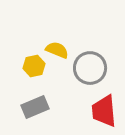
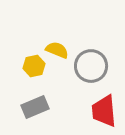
gray circle: moved 1 px right, 2 px up
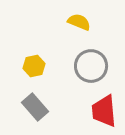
yellow semicircle: moved 22 px right, 28 px up
gray rectangle: rotated 72 degrees clockwise
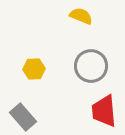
yellow semicircle: moved 2 px right, 6 px up
yellow hexagon: moved 3 px down; rotated 10 degrees clockwise
gray rectangle: moved 12 px left, 10 px down
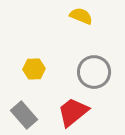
gray circle: moved 3 px right, 6 px down
red trapezoid: moved 31 px left, 1 px down; rotated 56 degrees clockwise
gray rectangle: moved 1 px right, 2 px up
